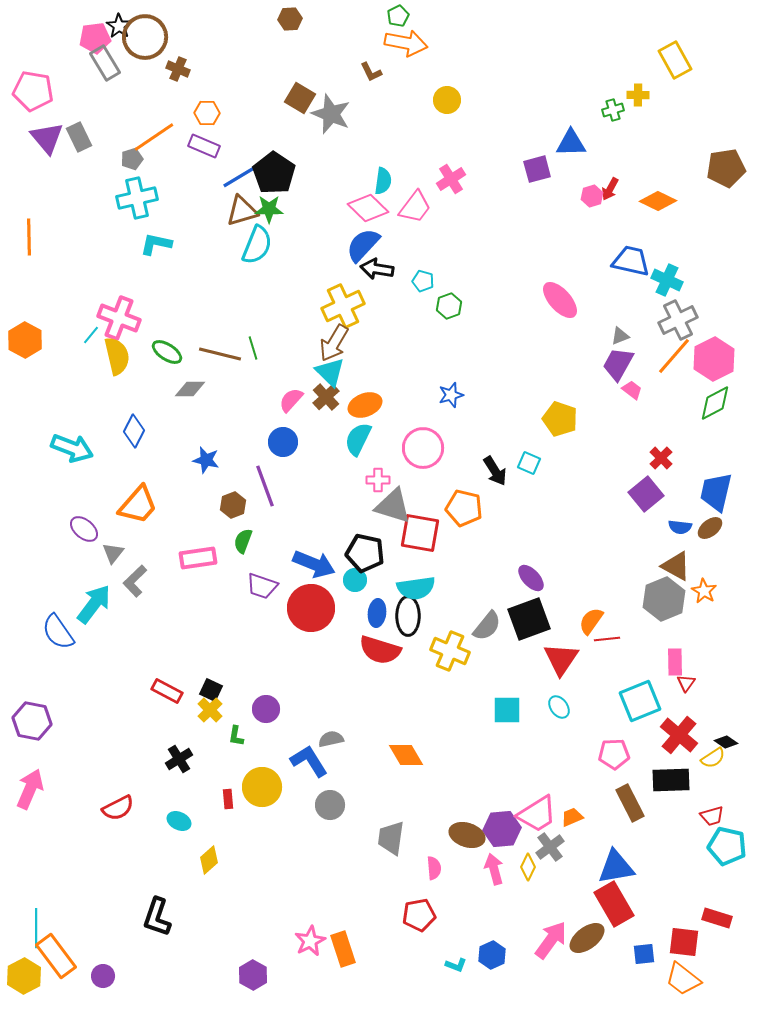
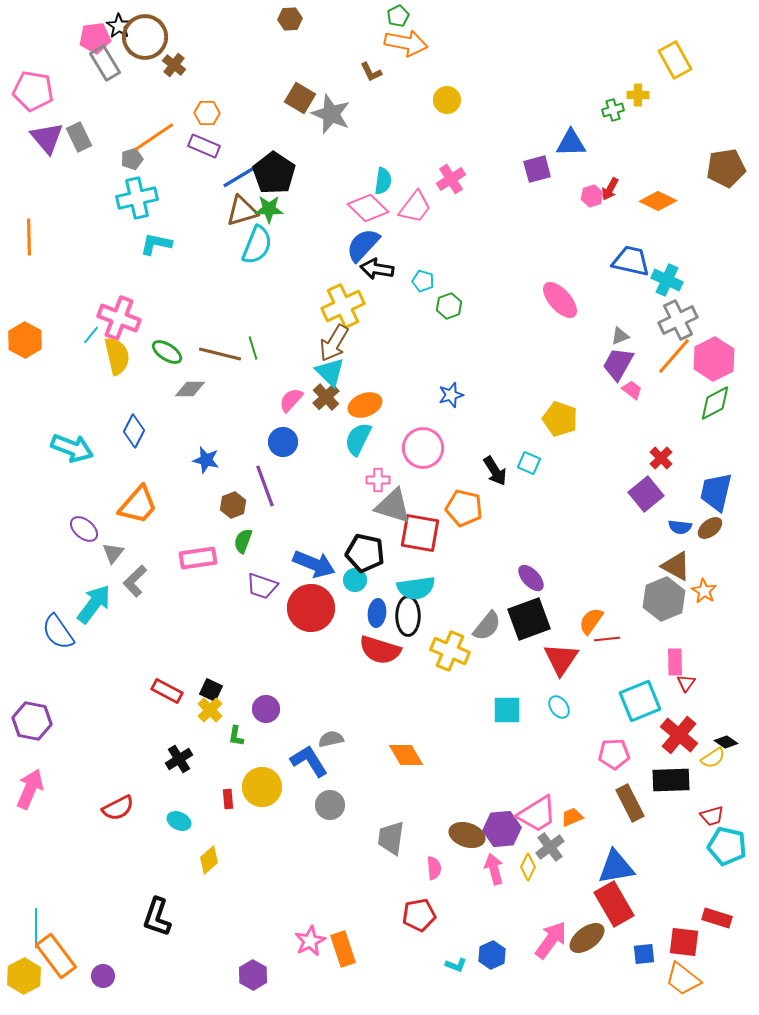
brown cross at (178, 69): moved 4 px left, 4 px up; rotated 15 degrees clockwise
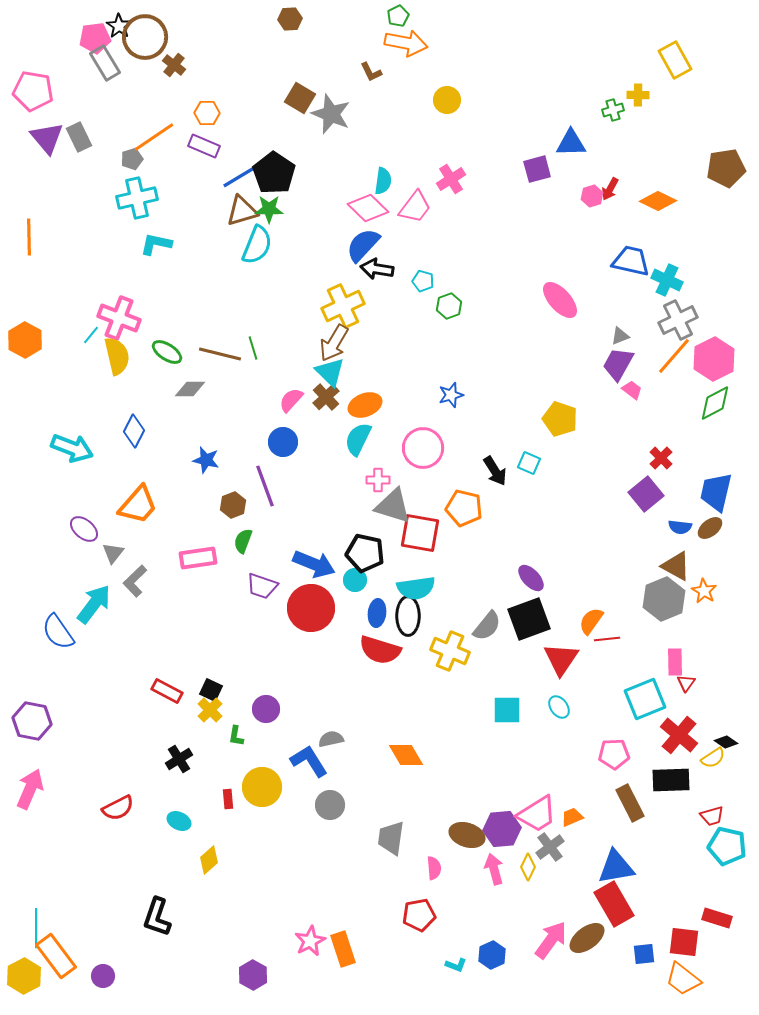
cyan square at (640, 701): moved 5 px right, 2 px up
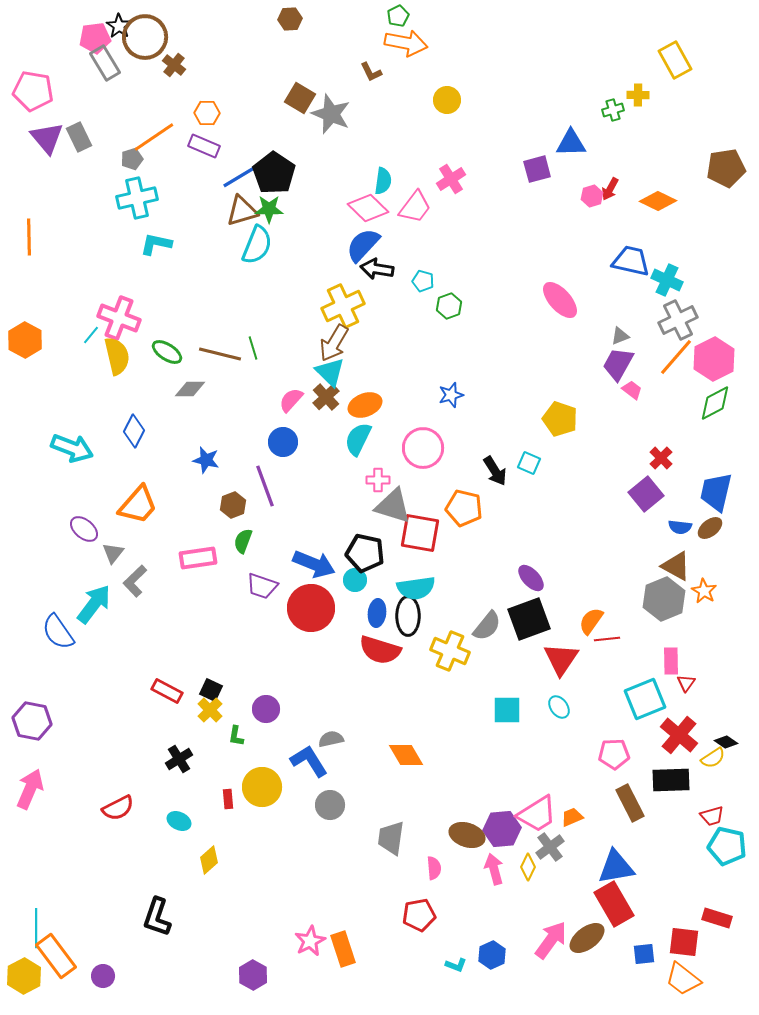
orange line at (674, 356): moved 2 px right, 1 px down
pink rectangle at (675, 662): moved 4 px left, 1 px up
